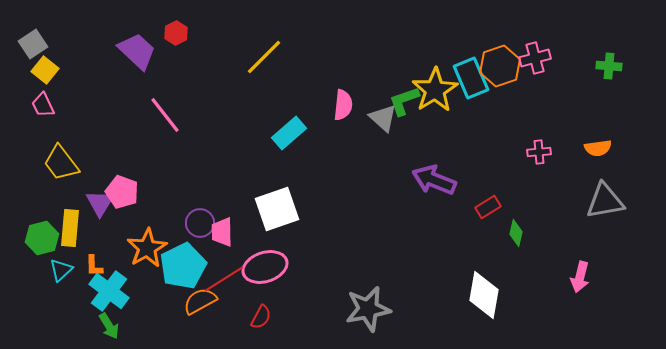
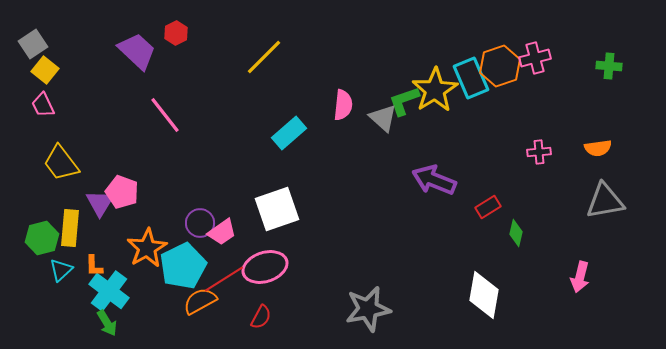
pink trapezoid at (222, 232): rotated 124 degrees counterclockwise
green arrow at (109, 326): moved 2 px left, 3 px up
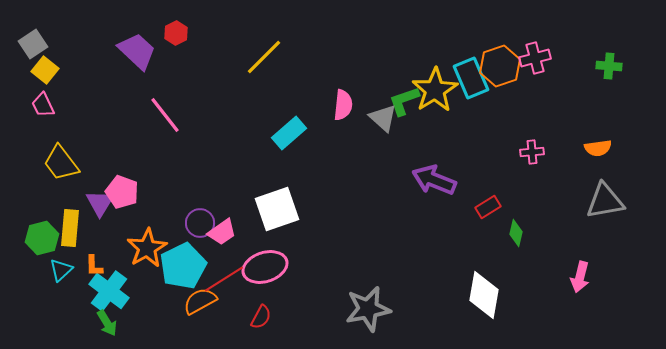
pink cross at (539, 152): moved 7 px left
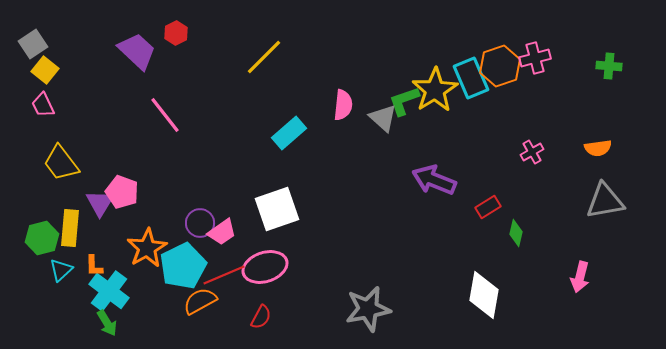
pink cross at (532, 152): rotated 25 degrees counterclockwise
red line at (224, 279): moved 4 px up; rotated 9 degrees clockwise
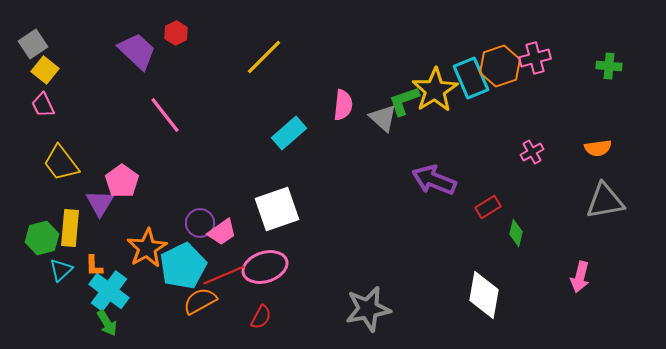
pink pentagon at (122, 192): moved 11 px up; rotated 16 degrees clockwise
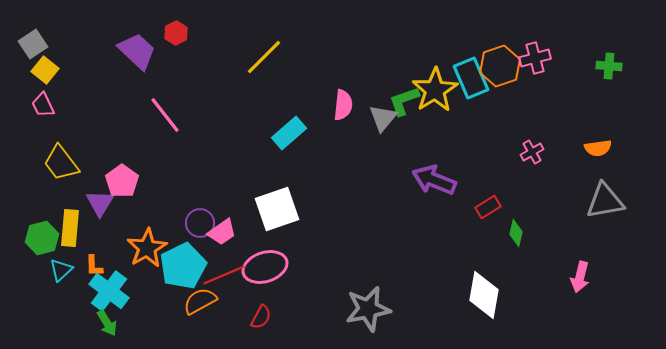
gray triangle at (383, 118): rotated 28 degrees clockwise
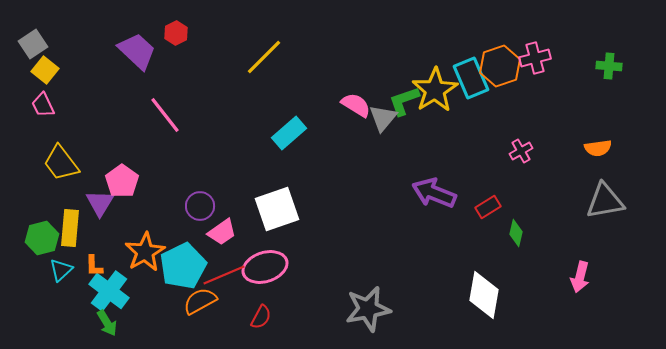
pink semicircle at (343, 105): moved 13 px right; rotated 64 degrees counterclockwise
pink cross at (532, 152): moved 11 px left, 1 px up
purple arrow at (434, 180): moved 13 px down
purple circle at (200, 223): moved 17 px up
orange star at (147, 248): moved 2 px left, 4 px down
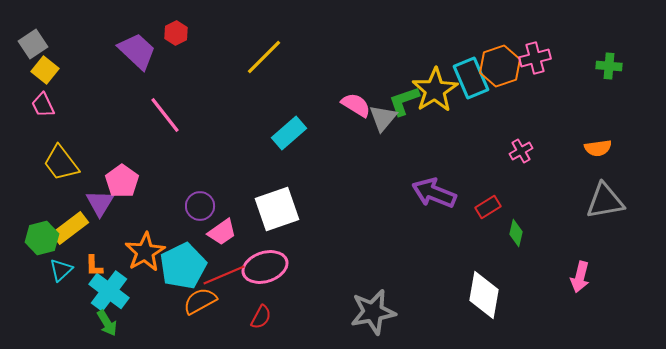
yellow rectangle at (70, 228): rotated 48 degrees clockwise
gray star at (368, 309): moved 5 px right, 3 px down
